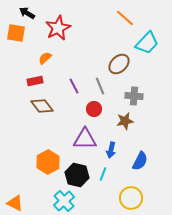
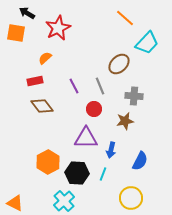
purple triangle: moved 1 px right, 1 px up
black hexagon: moved 2 px up; rotated 10 degrees counterclockwise
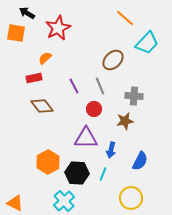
brown ellipse: moved 6 px left, 4 px up
red rectangle: moved 1 px left, 3 px up
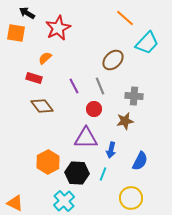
red rectangle: rotated 28 degrees clockwise
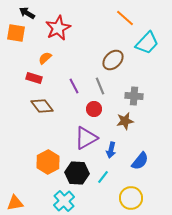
purple triangle: rotated 30 degrees counterclockwise
blue semicircle: rotated 12 degrees clockwise
cyan line: moved 3 px down; rotated 16 degrees clockwise
orange triangle: rotated 36 degrees counterclockwise
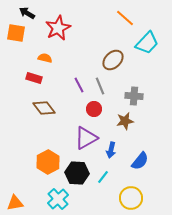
orange semicircle: rotated 56 degrees clockwise
purple line: moved 5 px right, 1 px up
brown diamond: moved 2 px right, 2 px down
cyan cross: moved 6 px left, 2 px up
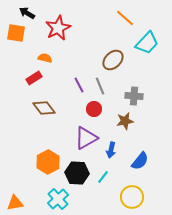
red rectangle: rotated 49 degrees counterclockwise
yellow circle: moved 1 px right, 1 px up
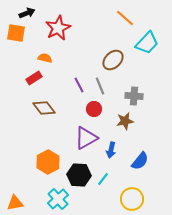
black arrow: rotated 126 degrees clockwise
black hexagon: moved 2 px right, 2 px down
cyan line: moved 2 px down
yellow circle: moved 2 px down
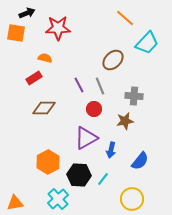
red star: rotated 25 degrees clockwise
brown diamond: rotated 50 degrees counterclockwise
